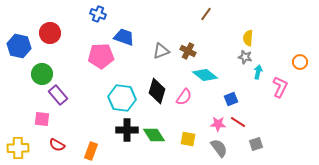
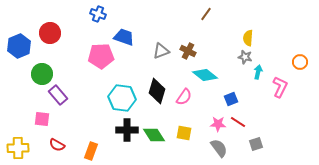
blue hexagon: rotated 25 degrees clockwise
yellow square: moved 4 px left, 6 px up
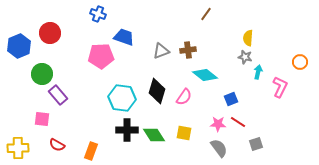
brown cross: moved 1 px up; rotated 35 degrees counterclockwise
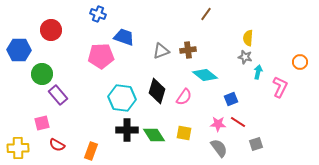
red circle: moved 1 px right, 3 px up
blue hexagon: moved 4 px down; rotated 25 degrees clockwise
pink square: moved 4 px down; rotated 21 degrees counterclockwise
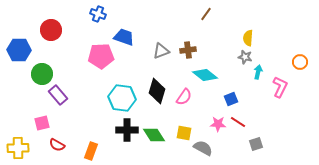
gray semicircle: moved 16 px left; rotated 24 degrees counterclockwise
